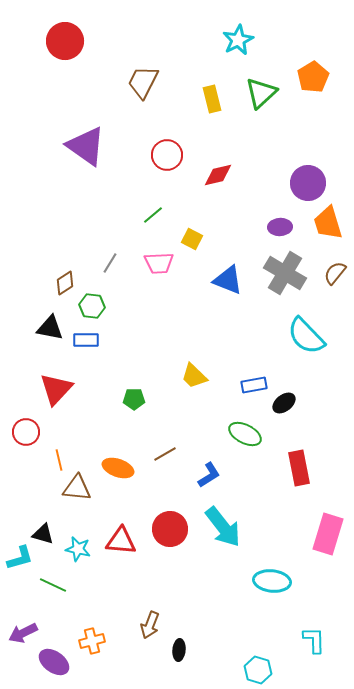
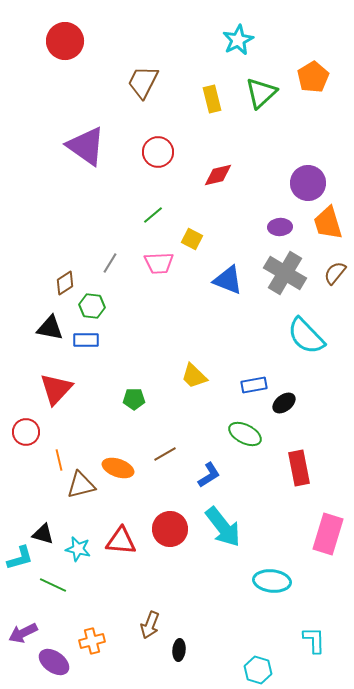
red circle at (167, 155): moved 9 px left, 3 px up
brown triangle at (77, 488): moved 4 px right, 3 px up; rotated 20 degrees counterclockwise
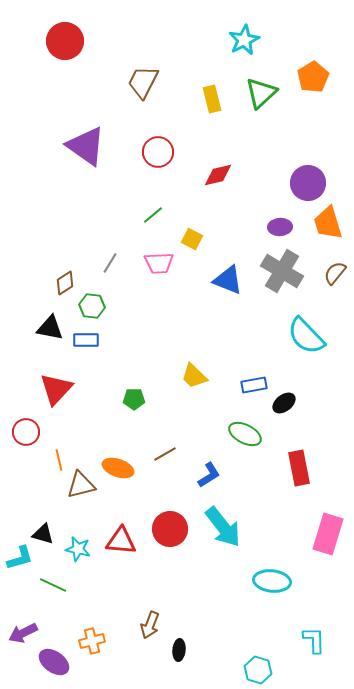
cyan star at (238, 40): moved 6 px right
gray cross at (285, 273): moved 3 px left, 2 px up
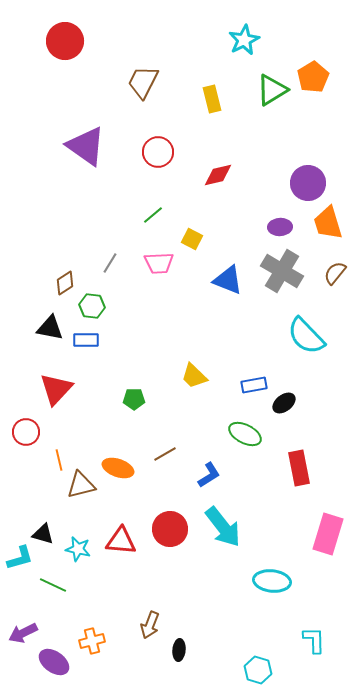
green triangle at (261, 93): moved 11 px right, 3 px up; rotated 12 degrees clockwise
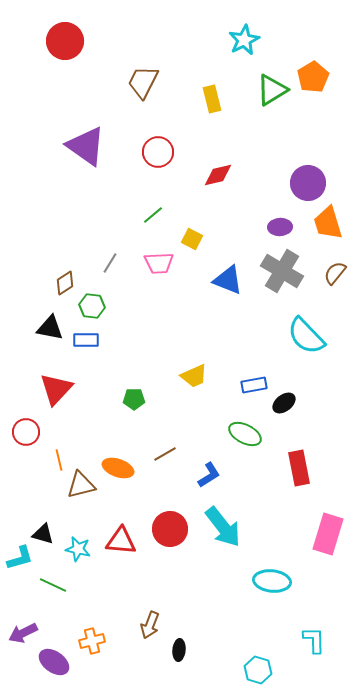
yellow trapezoid at (194, 376): rotated 68 degrees counterclockwise
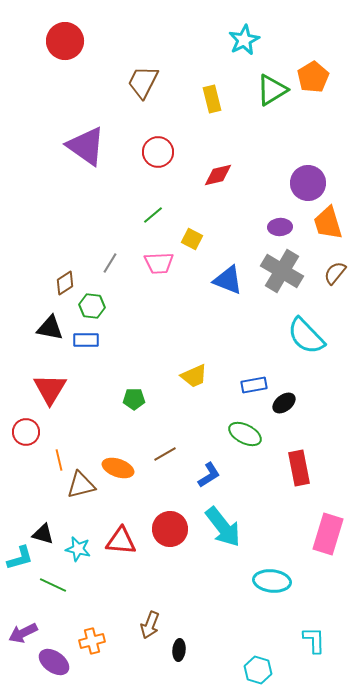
red triangle at (56, 389): moved 6 px left; rotated 12 degrees counterclockwise
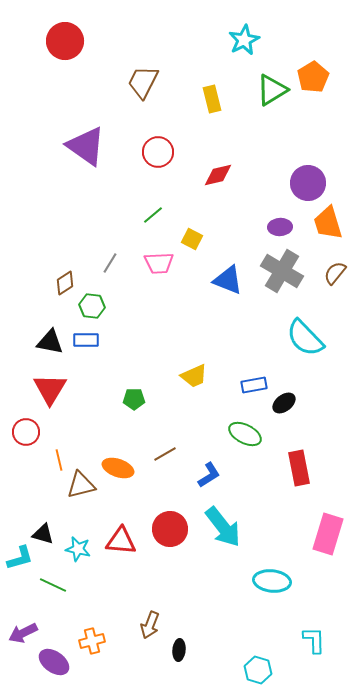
black triangle at (50, 328): moved 14 px down
cyan semicircle at (306, 336): moved 1 px left, 2 px down
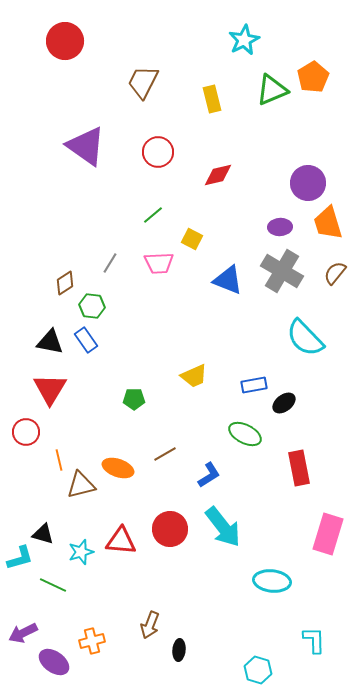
green triangle at (272, 90): rotated 8 degrees clockwise
blue rectangle at (86, 340): rotated 55 degrees clockwise
cyan star at (78, 549): moved 3 px right, 3 px down; rotated 30 degrees counterclockwise
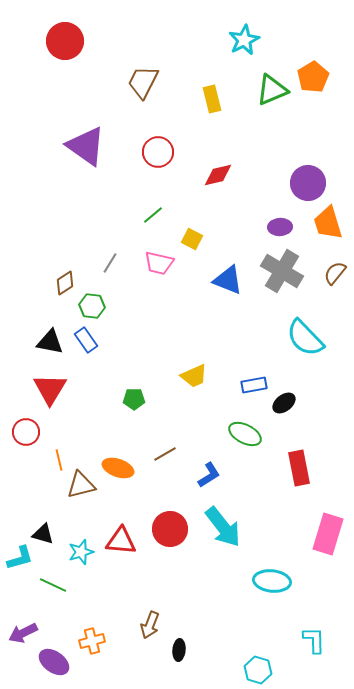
pink trapezoid at (159, 263): rotated 16 degrees clockwise
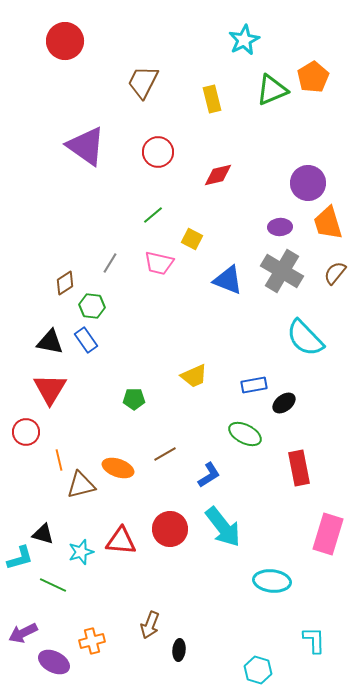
purple ellipse at (54, 662): rotated 8 degrees counterclockwise
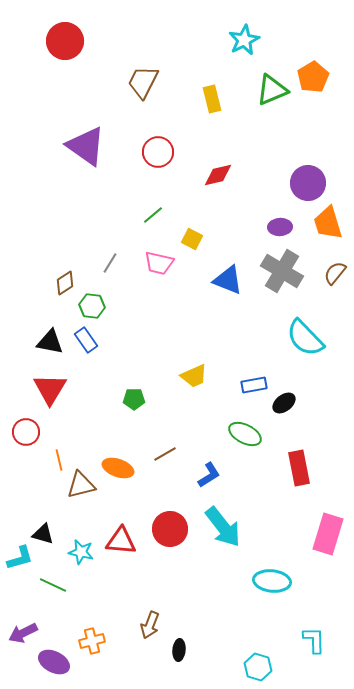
cyan star at (81, 552): rotated 30 degrees clockwise
cyan hexagon at (258, 670): moved 3 px up
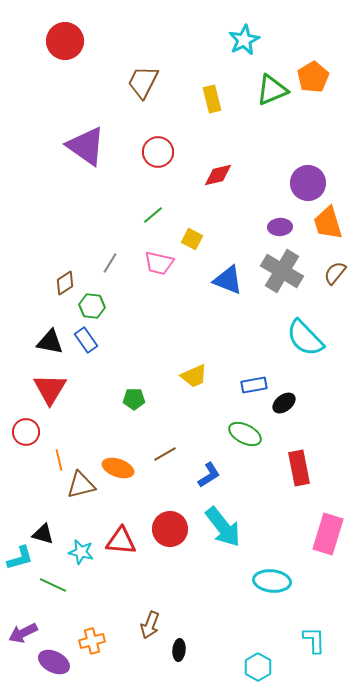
cyan hexagon at (258, 667): rotated 12 degrees clockwise
